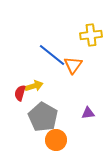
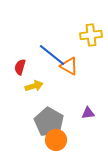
orange triangle: moved 4 px left, 1 px down; rotated 36 degrees counterclockwise
red semicircle: moved 26 px up
gray pentagon: moved 6 px right, 5 px down
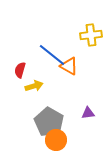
red semicircle: moved 3 px down
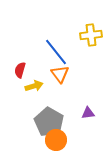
blue line: moved 4 px right, 3 px up; rotated 12 degrees clockwise
orange triangle: moved 9 px left, 8 px down; rotated 24 degrees clockwise
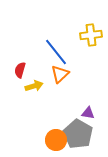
orange triangle: rotated 24 degrees clockwise
purple triangle: rotated 16 degrees clockwise
gray pentagon: moved 29 px right, 12 px down
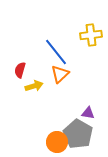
orange circle: moved 1 px right, 2 px down
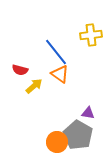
red semicircle: rotated 91 degrees counterclockwise
orange triangle: rotated 42 degrees counterclockwise
yellow arrow: rotated 24 degrees counterclockwise
gray pentagon: moved 1 px down
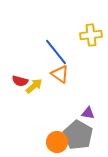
red semicircle: moved 11 px down
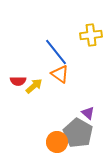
red semicircle: moved 2 px left; rotated 14 degrees counterclockwise
purple triangle: rotated 32 degrees clockwise
gray pentagon: moved 2 px up
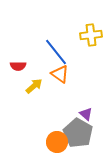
red semicircle: moved 15 px up
purple triangle: moved 2 px left, 1 px down
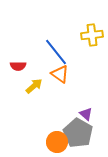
yellow cross: moved 1 px right
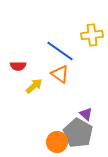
blue line: moved 4 px right, 1 px up; rotated 16 degrees counterclockwise
